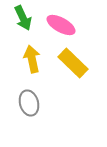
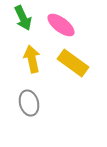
pink ellipse: rotated 8 degrees clockwise
yellow rectangle: rotated 8 degrees counterclockwise
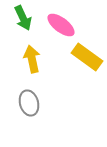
yellow rectangle: moved 14 px right, 6 px up
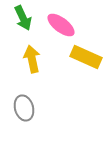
yellow rectangle: moved 1 px left; rotated 12 degrees counterclockwise
gray ellipse: moved 5 px left, 5 px down
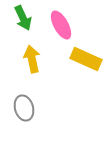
pink ellipse: rotated 24 degrees clockwise
yellow rectangle: moved 2 px down
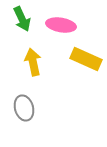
green arrow: moved 1 px left, 1 px down
pink ellipse: rotated 52 degrees counterclockwise
yellow arrow: moved 1 px right, 3 px down
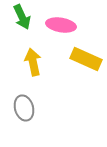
green arrow: moved 2 px up
